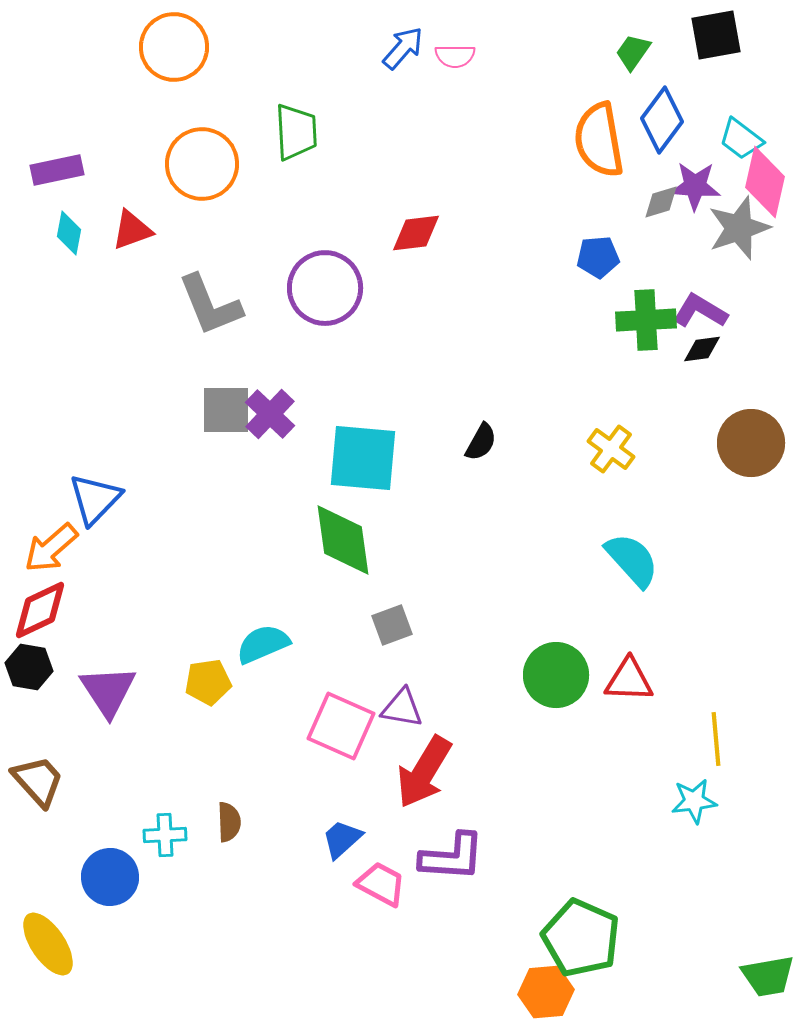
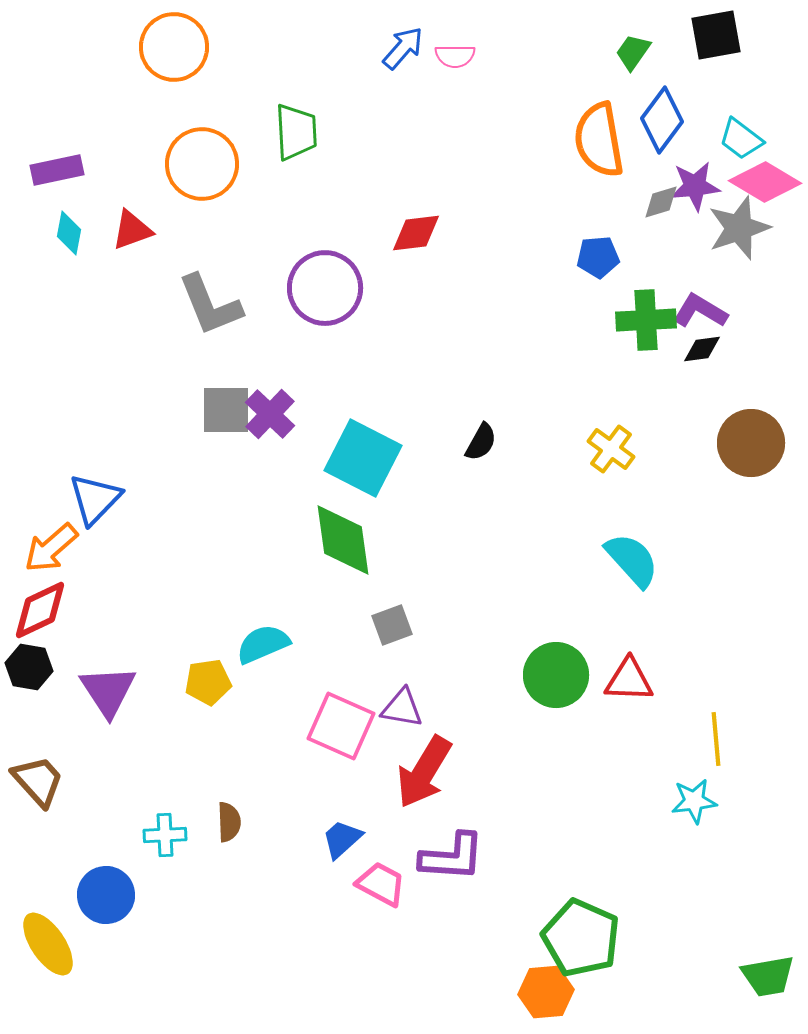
pink diamond at (765, 182): rotated 72 degrees counterclockwise
purple star at (695, 186): rotated 9 degrees counterclockwise
cyan square at (363, 458): rotated 22 degrees clockwise
blue circle at (110, 877): moved 4 px left, 18 px down
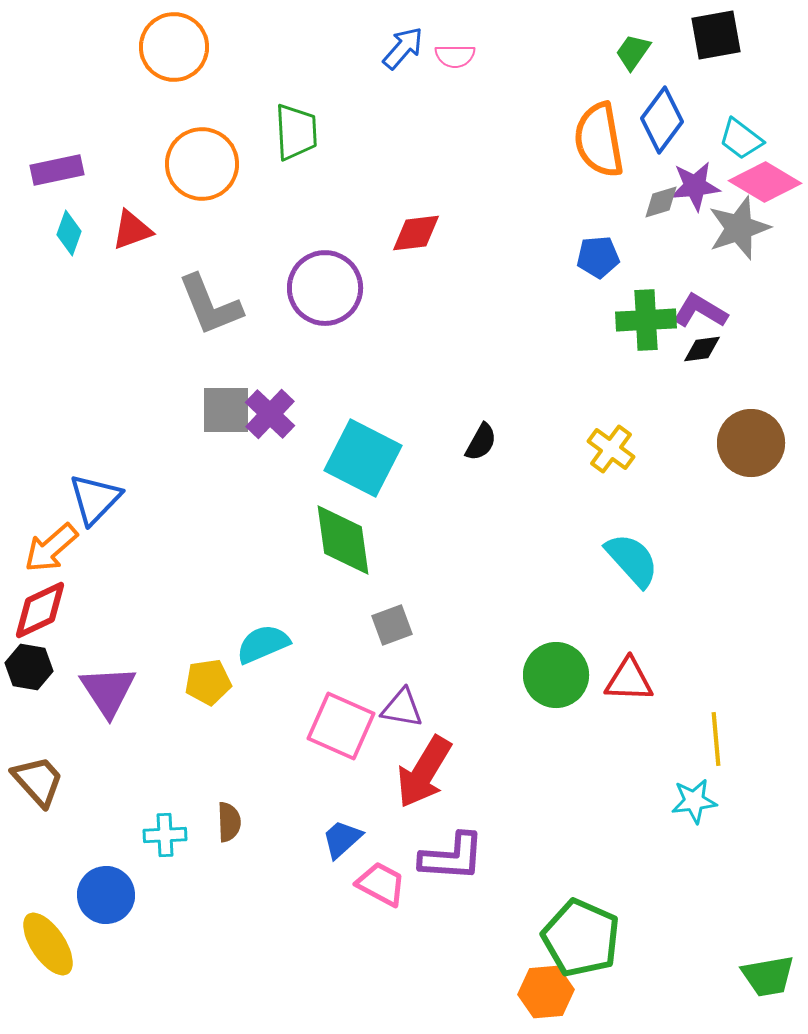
cyan diamond at (69, 233): rotated 9 degrees clockwise
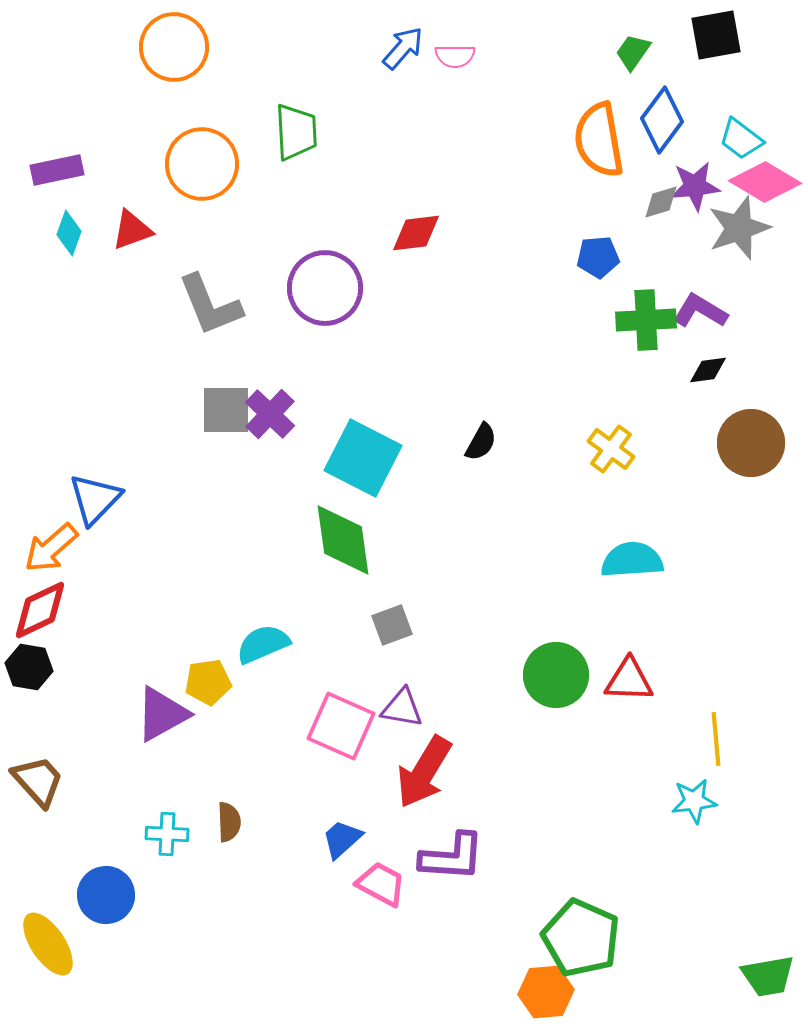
black diamond at (702, 349): moved 6 px right, 21 px down
cyan semicircle at (632, 560): rotated 52 degrees counterclockwise
purple triangle at (108, 691): moved 54 px right, 23 px down; rotated 34 degrees clockwise
cyan cross at (165, 835): moved 2 px right, 1 px up; rotated 6 degrees clockwise
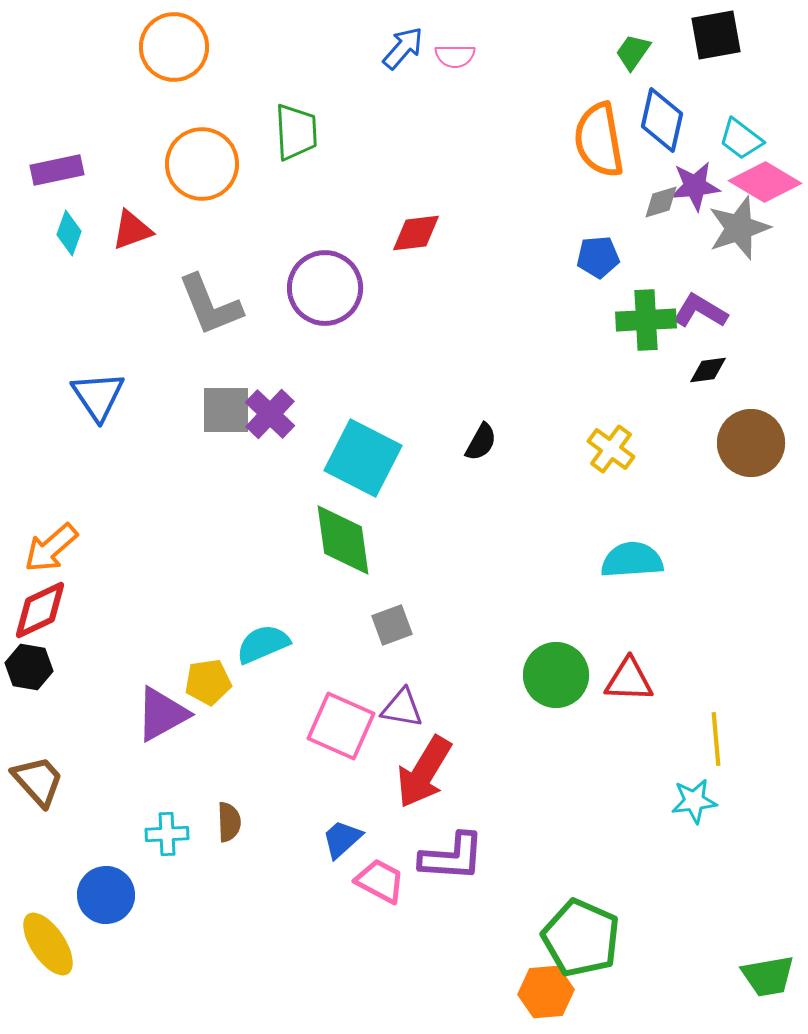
blue diamond at (662, 120): rotated 24 degrees counterclockwise
blue triangle at (95, 499): moved 3 px right, 103 px up; rotated 18 degrees counterclockwise
cyan cross at (167, 834): rotated 6 degrees counterclockwise
pink trapezoid at (381, 884): moved 1 px left, 3 px up
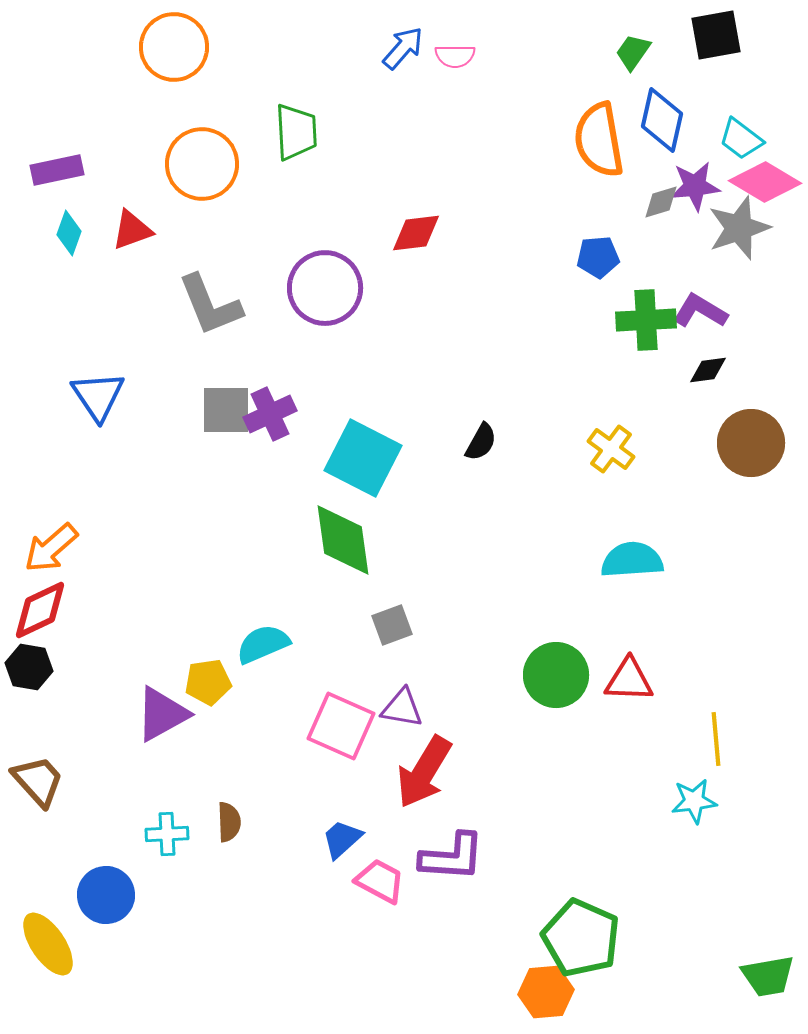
purple cross at (270, 414): rotated 21 degrees clockwise
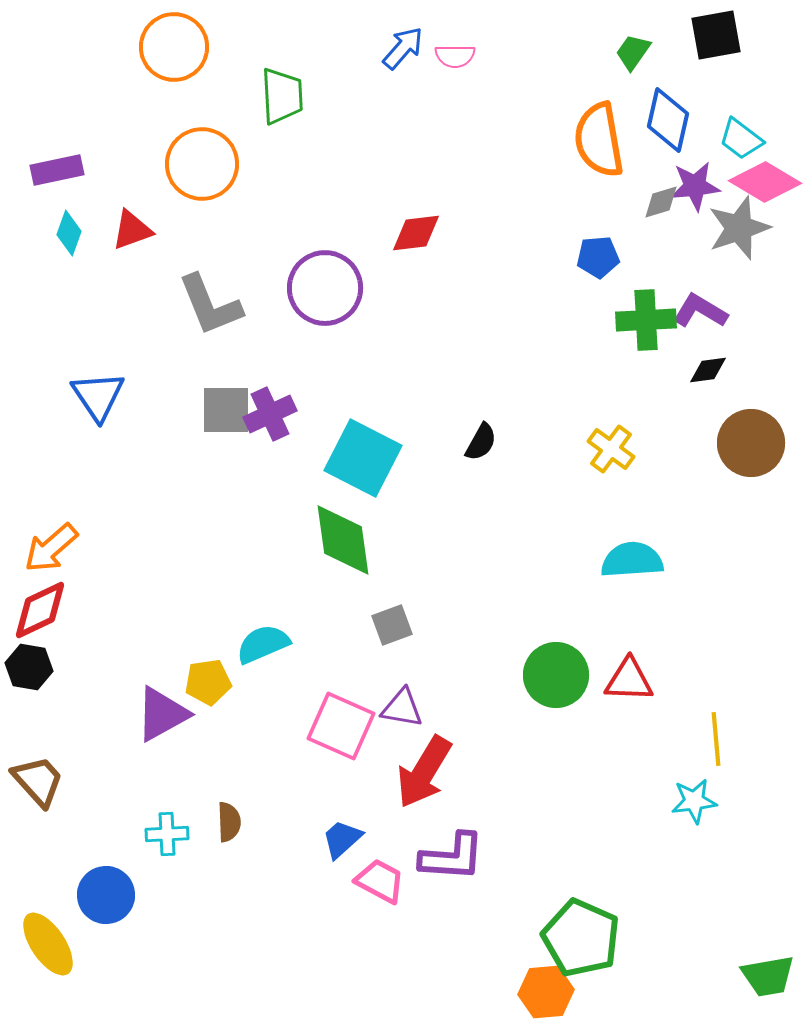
blue diamond at (662, 120): moved 6 px right
green trapezoid at (296, 132): moved 14 px left, 36 px up
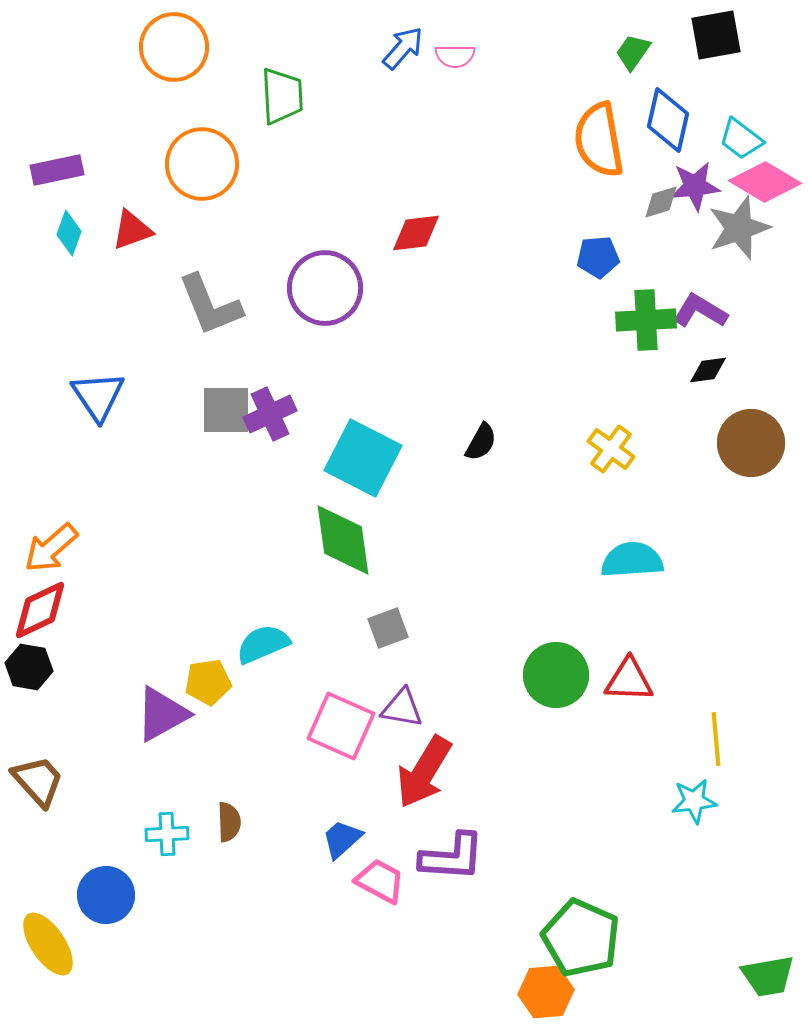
gray square at (392, 625): moved 4 px left, 3 px down
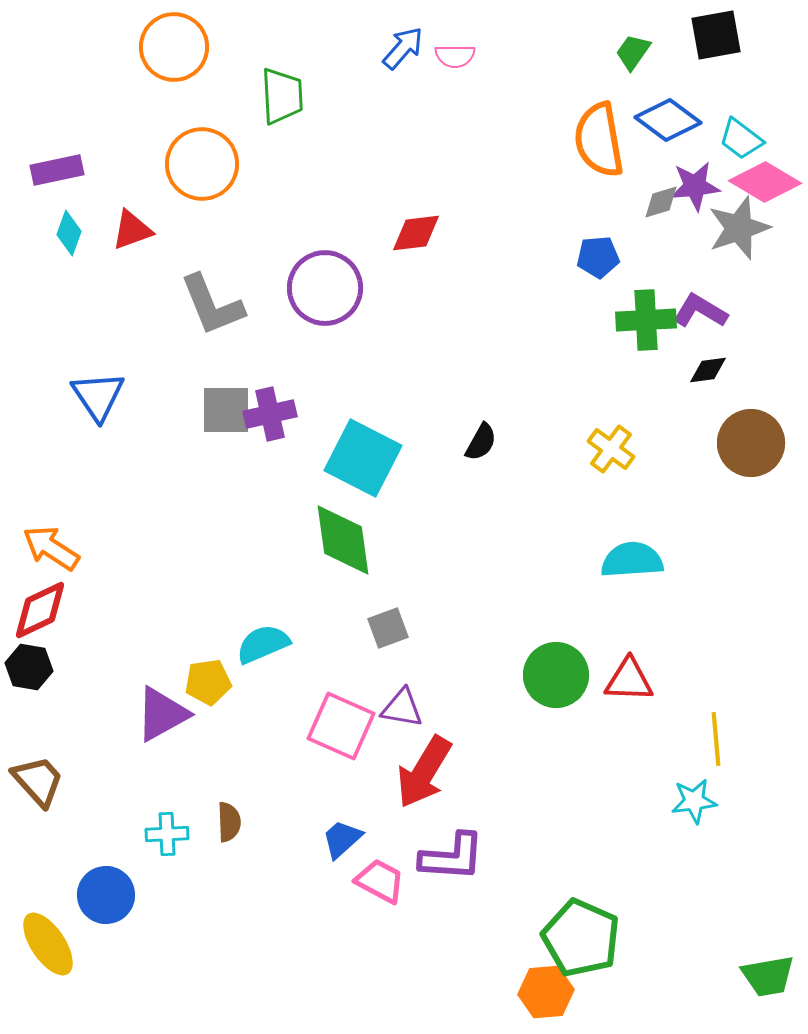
blue diamond at (668, 120): rotated 66 degrees counterclockwise
gray L-shape at (210, 305): moved 2 px right
purple cross at (270, 414): rotated 12 degrees clockwise
orange arrow at (51, 548): rotated 74 degrees clockwise
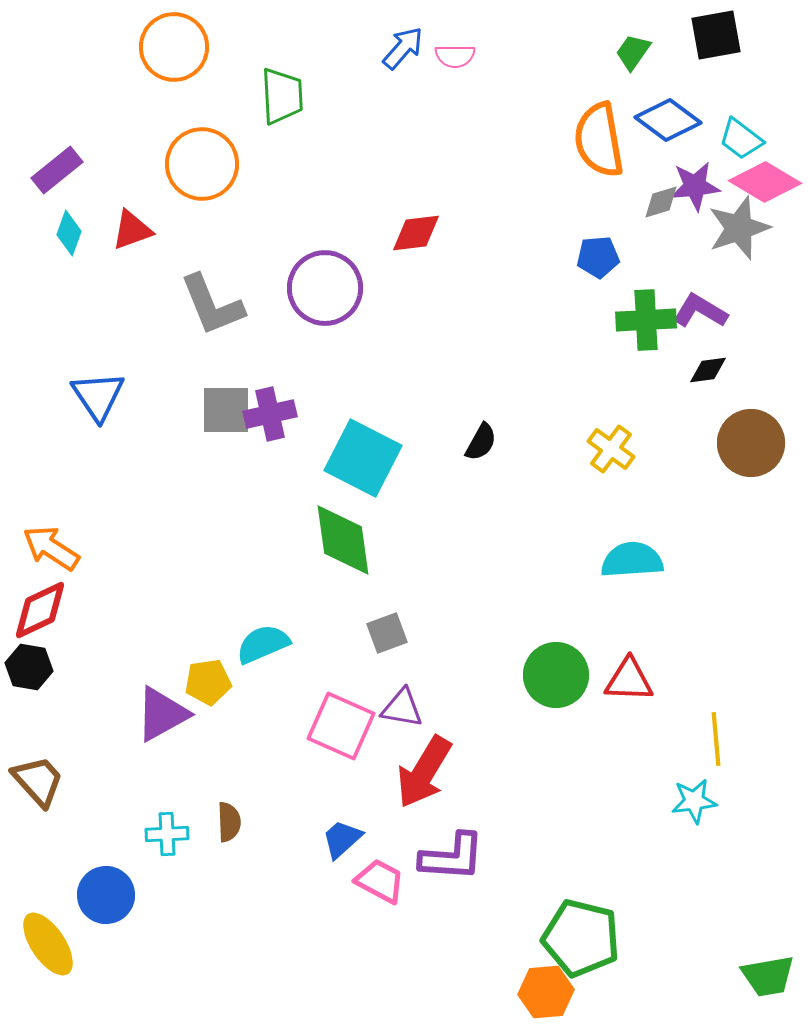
purple rectangle at (57, 170): rotated 27 degrees counterclockwise
gray square at (388, 628): moved 1 px left, 5 px down
green pentagon at (581, 938): rotated 10 degrees counterclockwise
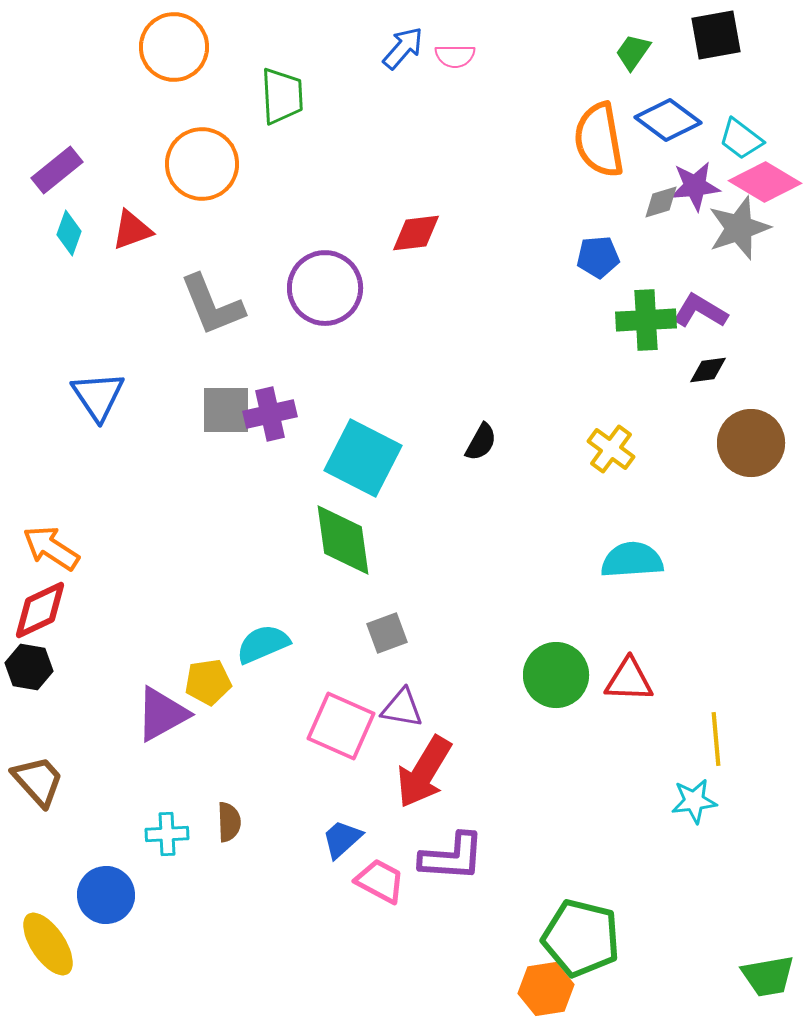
orange hexagon at (546, 992): moved 3 px up; rotated 4 degrees counterclockwise
